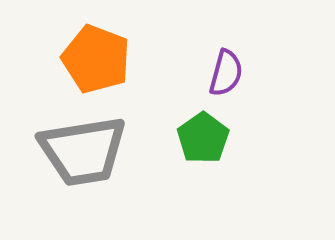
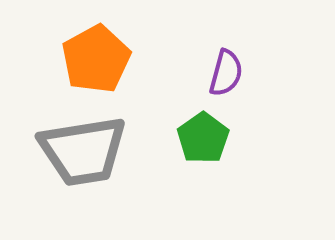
orange pentagon: rotated 22 degrees clockwise
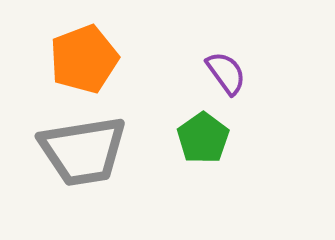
orange pentagon: moved 12 px left; rotated 8 degrees clockwise
purple semicircle: rotated 51 degrees counterclockwise
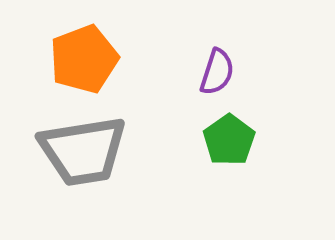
purple semicircle: moved 9 px left, 1 px up; rotated 54 degrees clockwise
green pentagon: moved 26 px right, 2 px down
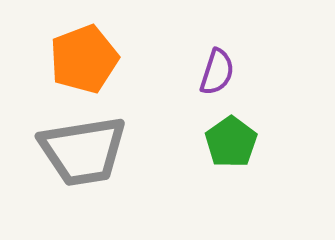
green pentagon: moved 2 px right, 2 px down
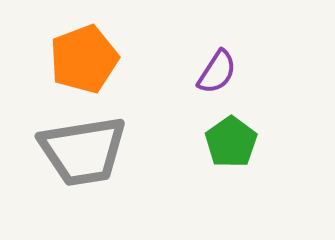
purple semicircle: rotated 15 degrees clockwise
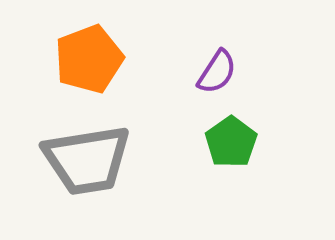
orange pentagon: moved 5 px right
gray trapezoid: moved 4 px right, 9 px down
